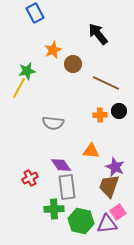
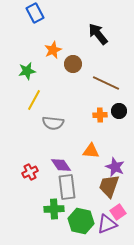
yellow line: moved 15 px right, 12 px down
red cross: moved 6 px up
purple triangle: rotated 15 degrees counterclockwise
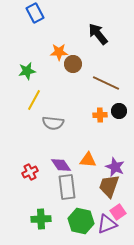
orange star: moved 6 px right, 2 px down; rotated 24 degrees clockwise
orange triangle: moved 3 px left, 9 px down
green cross: moved 13 px left, 10 px down
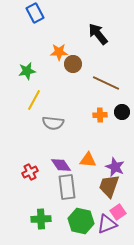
black circle: moved 3 px right, 1 px down
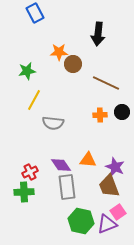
black arrow: rotated 135 degrees counterclockwise
brown trapezoid: rotated 40 degrees counterclockwise
green cross: moved 17 px left, 27 px up
